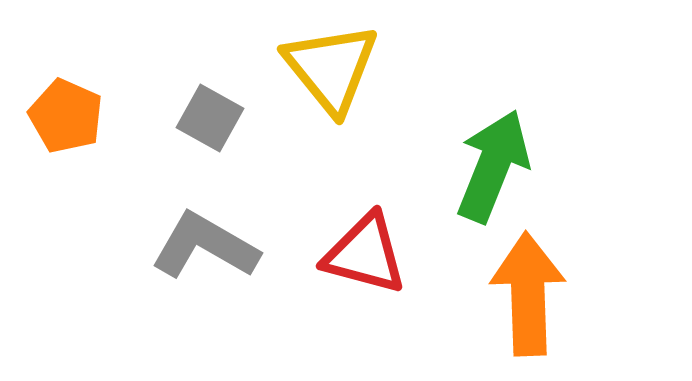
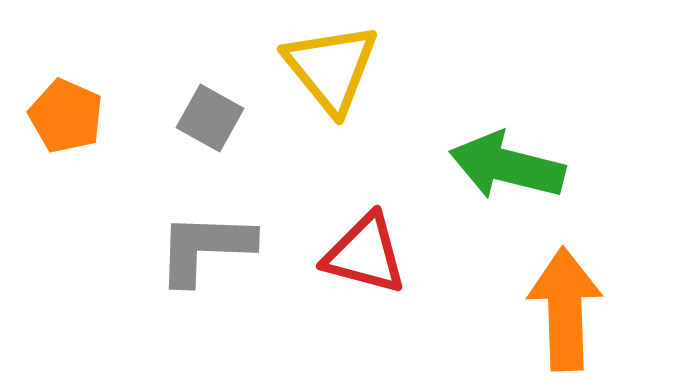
green arrow: moved 14 px right; rotated 98 degrees counterclockwise
gray L-shape: moved 2 px down; rotated 28 degrees counterclockwise
orange arrow: moved 37 px right, 15 px down
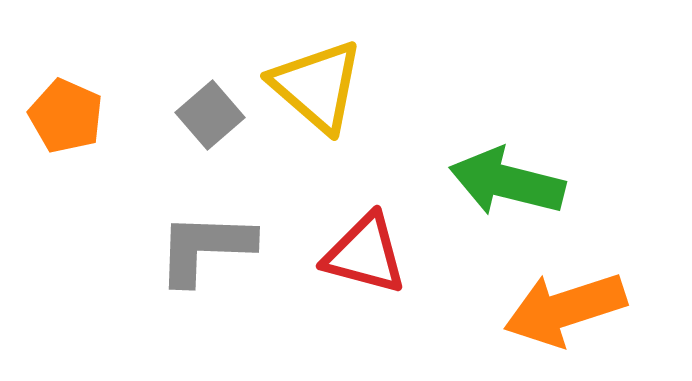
yellow triangle: moved 14 px left, 18 px down; rotated 10 degrees counterclockwise
gray square: moved 3 px up; rotated 20 degrees clockwise
green arrow: moved 16 px down
orange arrow: rotated 106 degrees counterclockwise
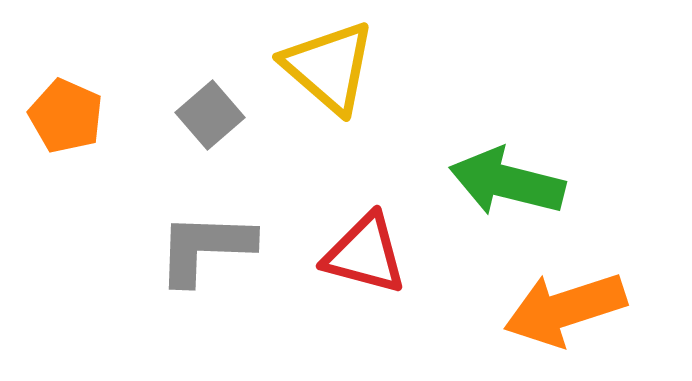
yellow triangle: moved 12 px right, 19 px up
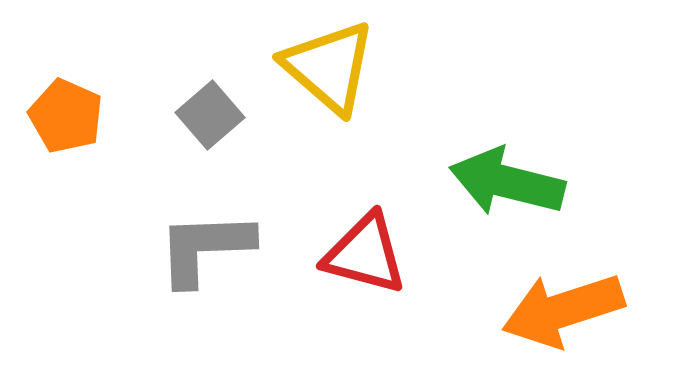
gray L-shape: rotated 4 degrees counterclockwise
orange arrow: moved 2 px left, 1 px down
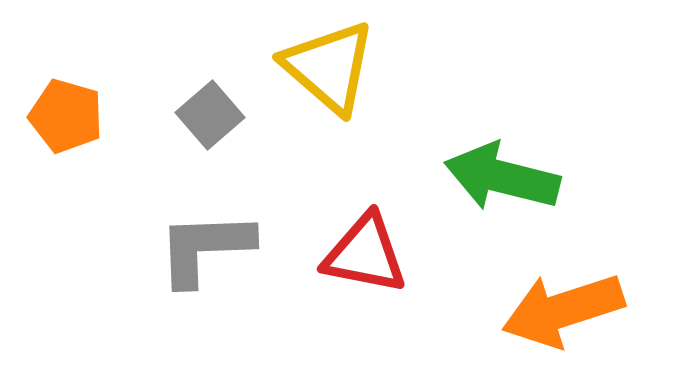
orange pentagon: rotated 8 degrees counterclockwise
green arrow: moved 5 px left, 5 px up
red triangle: rotated 4 degrees counterclockwise
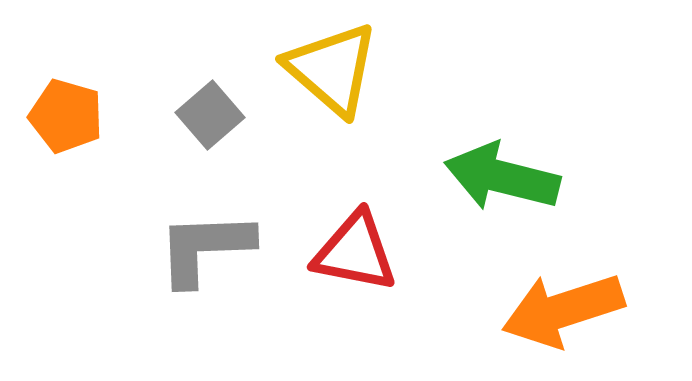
yellow triangle: moved 3 px right, 2 px down
red triangle: moved 10 px left, 2 px up
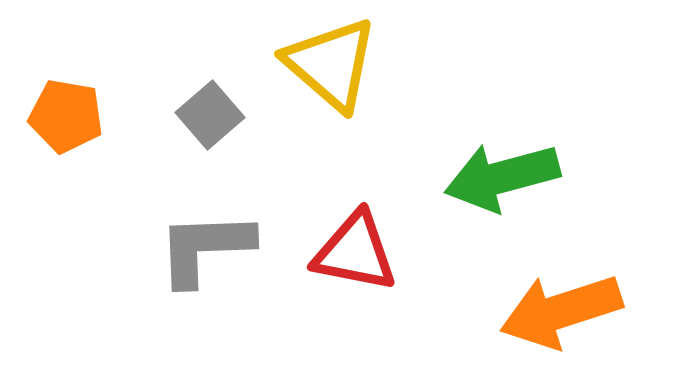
yellow triangle: moved 1 px left, 5 px up
orange pentagon: rotated 6 degrees counterclockwise
green arrow: rotated 29 degrees counterclockwise
orange arrow: moved 2 px left, 1 px down
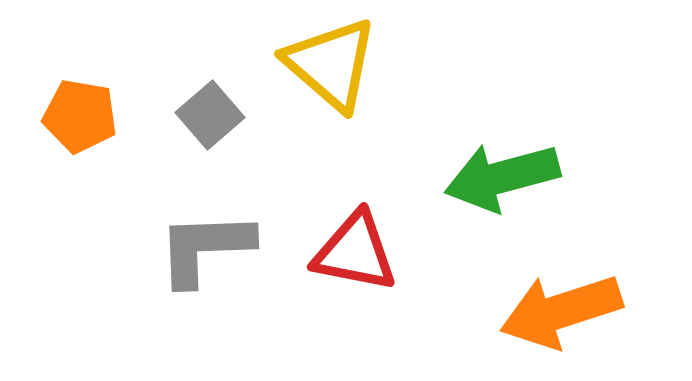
orange pentagon: moved 14 px right
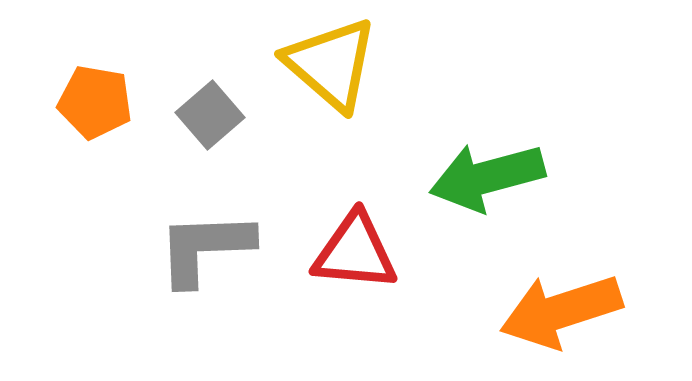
orange pentagon: moved 15 px right, 14 px up
green arrow: moved 15 px left
red triangle: rotated 6 degrees counterclockwise
